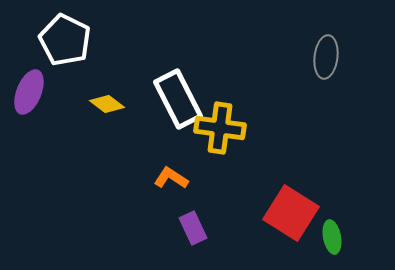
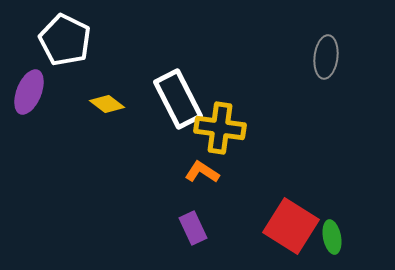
orange L-shape: moved 31 px right, 6 px up
red square: moved 13 px down
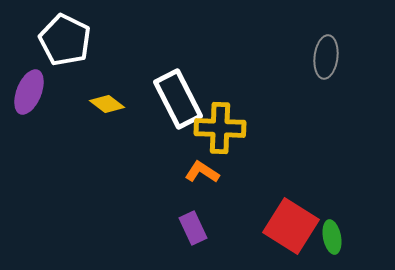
yellow cross: rotated 6 degrees counterclockwise
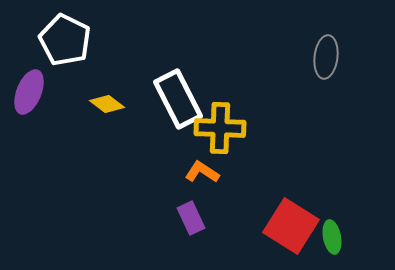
purple rectangle: moved 2 px left, 10 px up
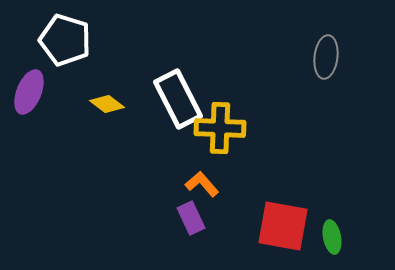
white pentagon: rotated 9 degrees counterclockwise
orange L-shape: moved 12 px down; rotated 16 degrees clockwise
red square: moved 8 px left; rotated 22 degrees counterclockwise
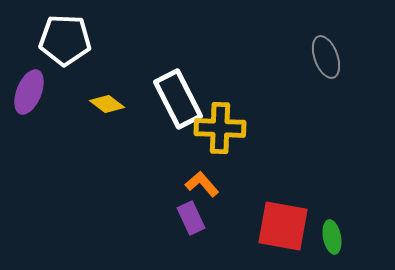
white pentagon: rotated 15 degrees counterclockwise
gray ellipse: rotated 27 degrees counterclockwise
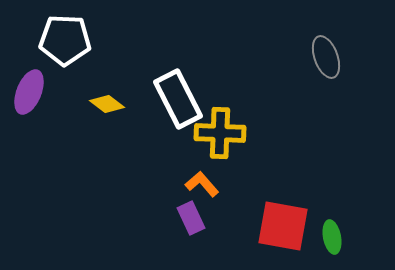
yellow cross: moved 5 px down
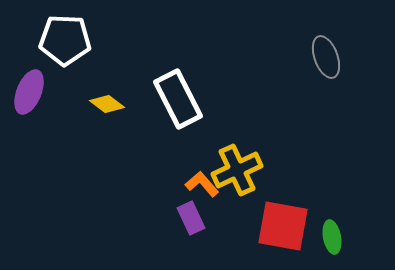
yellow cross: moved 17 px right, 37 px down; rotated 27 degrees counterclockwise
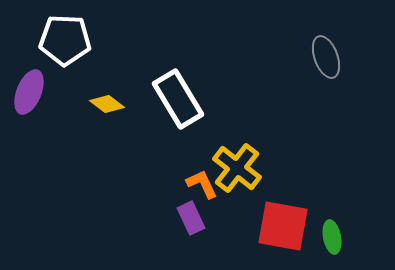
white rectangle: rotated 4 degrees counterclockwise
yellow cross: moved 2 px up; rotated 27 degrees counterclockwise
orange L-shape: rotated 16 degrees clockwise
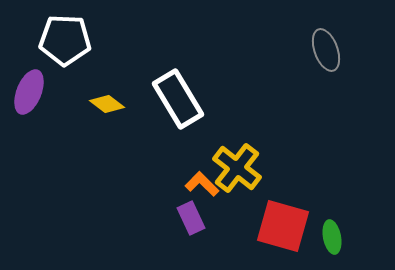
gray ellipse: moved 7 px up
orange L-shape: rotated 20 degrees counterclockwise
red square: rotated 6 degrees clockwise
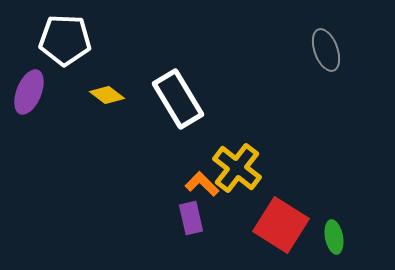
yellow diamond: moved 9 px up
purple rectangle: rotated 12 degrees clockwise
red square: moved 2 px left, 1 px up; rotated 16 degrees clockwise
green ellipse: moved 2 px right
